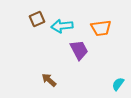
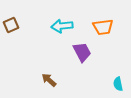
brown square: moved 26 px left, 6 px down
orange trapezoid: moved 2 px right, 1 px up
purple trapezoid: moved 3 px right, 2 px down
cyan semicircle: rotated 48 degrees counterclockwise
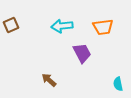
purple trapezoid: moved 1 px down
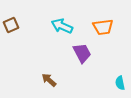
cyan arrow: rotated 30 degrees clockwise
cyan semicircle: moved 2 px right, 1 px up
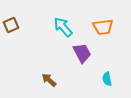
cyan arrow: moved 1 px right, 1 px down; rotated 25 degrees clockwise
cyan semicircle: moved 13 px left, 4 px up
